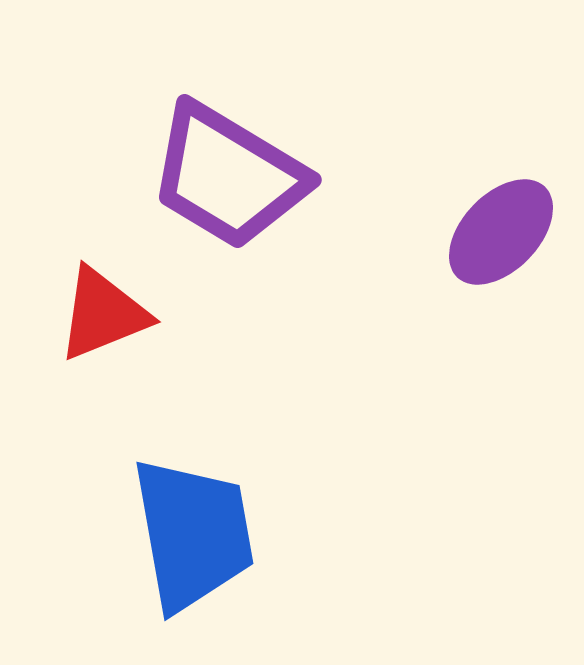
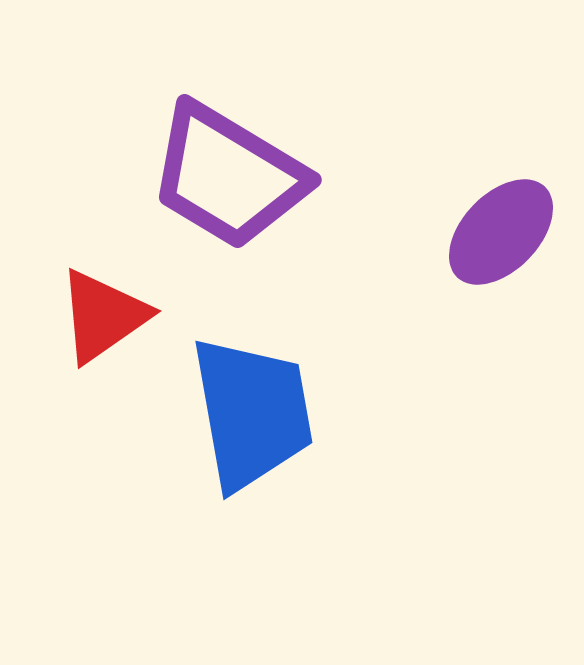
red triangle: moved 2 px down; rotated 13 degrees counterclockwise
blue trapezoid: moved 59 px right, 121 px up
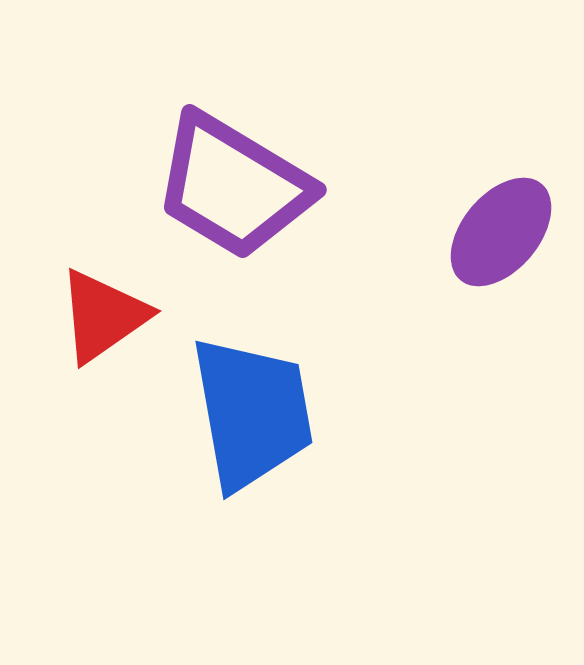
purple trapezoid: moved 5 px right, 10 px down
purple ellipse: rotated 4 degrees counterclockwise
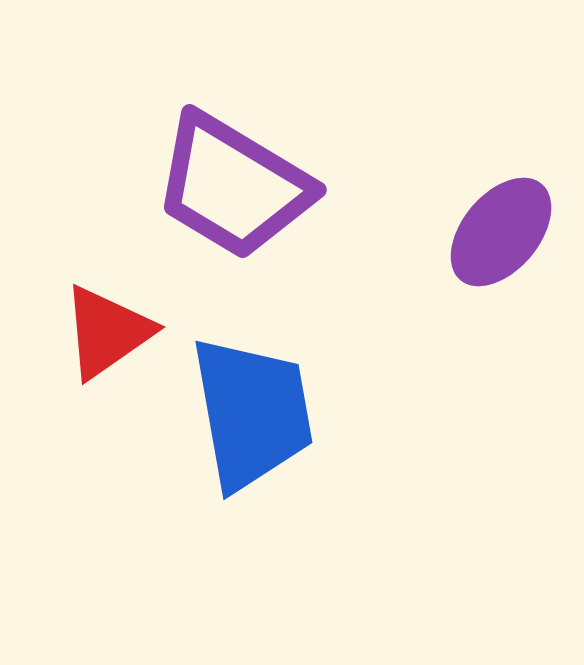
red triangle: moved 4 px right, 16 px down
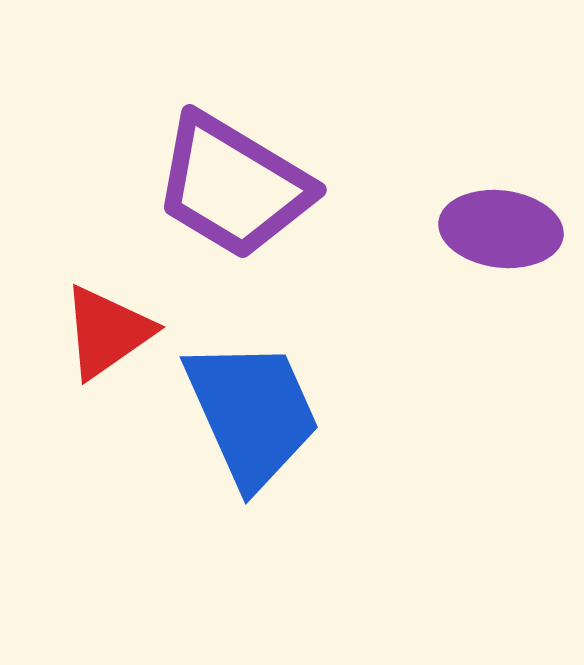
purple ellipse: moved 3 px up; rotated 57 degrees clockwise
blue trapezoid: rotated 14 degrees counterclockwise
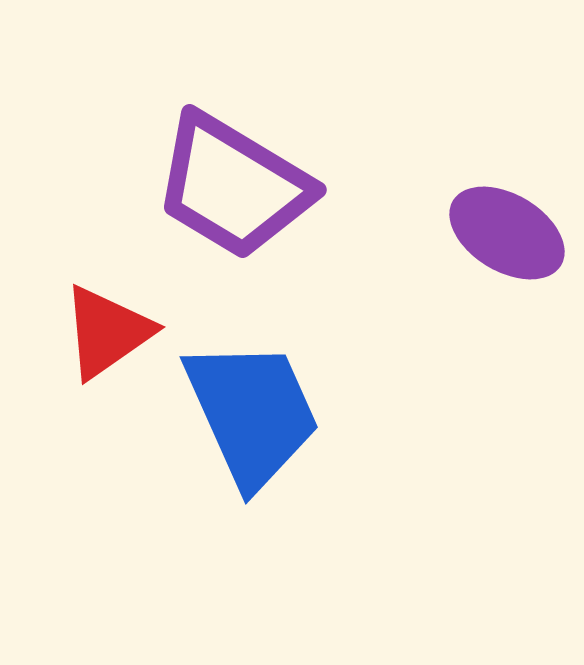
purple ellipse: moved 6 px right, 4 px down; rotated 24 degrees clockwise
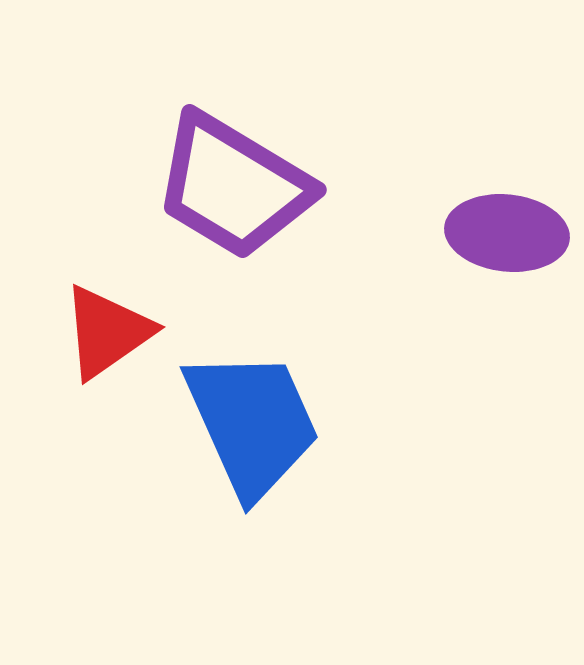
purple ellipse: rotated 25 degrees counterclockwise
blue trapezoid: moved 10 px down
